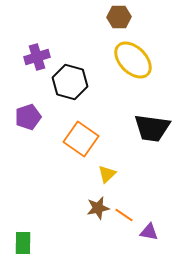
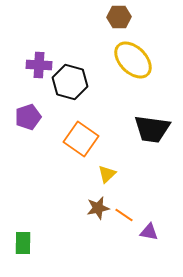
purple cross: moved 2 px right, 8 px down; rotated 20 degrees clockwise
black trapezoid: moved 1 px down
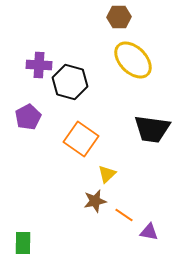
purple pentagon: rotated 10 degrees counterclockwise
brown star: moved 3 px left, 7 px up
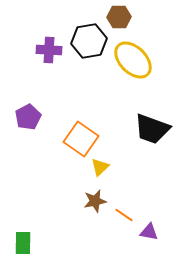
purple cross: moved 10 px right, 15 px up
black hexagon: moved 19 px right, 41 px up; rotated 24 degrees counterclockwise
black trapezoid: rotated 12 degrees clockwise
yellow triangle: moved 7 px left, 7 px up
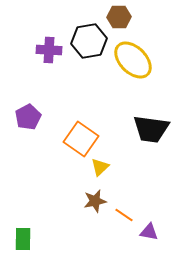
black trapezoid: moved 1 px left; rotated 12 degrees counterclockwise
green rectangle: moved 4 px up
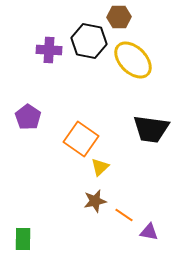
black hexagon: rotated 20 degrees clockwise
purple pentagon: rotated 10 degrees counterclockwise
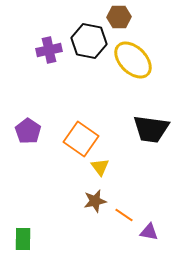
purple cross: rotated 15 degrees counterclockwise
purple pentagon: moved 14 px down
yellow triangle: rotated 24 degrees counterclockwise
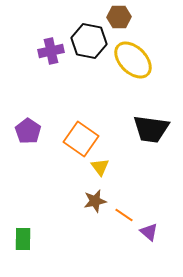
purple cross: moved 2 px right, 1 px down
purple triangle: rotated 30 degrees clockwise
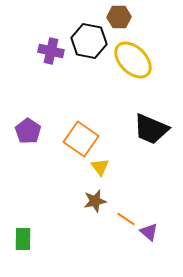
purple cross: rotated 25 degrees clockwise
black trapezoid: rotated 15 degrees clockwise
orange line: moved 2 px right, 4 px down
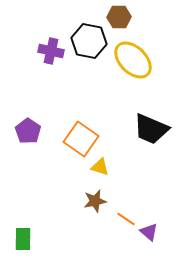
yellow triangle: rotated 36 degrees counterclockwise
